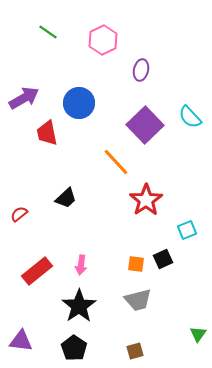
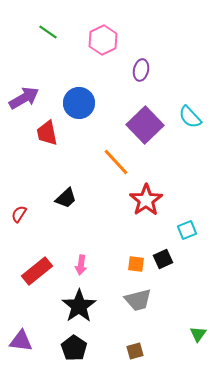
red semicircle: rotated 18 degrees counterclockwise
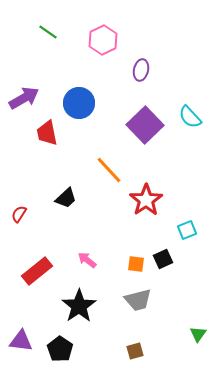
orange line: moved 7 px left, 8 px down
pink arrow: moved 6 px right, 5 px up; rotated 120 degrees clockwise
black pentagon: moved 14 px left, 1 px down
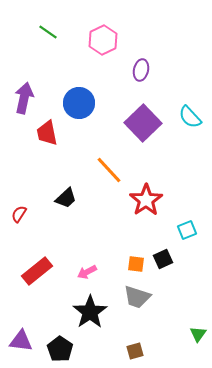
purple arrow: rotated 48 degrees counterclockwise
purple square: moved 2 px left, 2 px up
pink arrow: moved 12 px down; rotated 66 degrees counterclockwise
gray trapezoid: moved 1 px left, 3 px up; rotated 32 degrees clockwise
black star: moved 11 px right, 6 px down
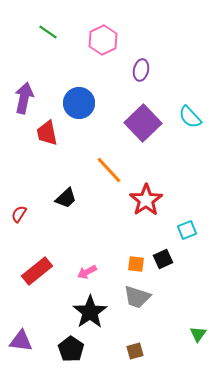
black pentagon: moved 11 px right
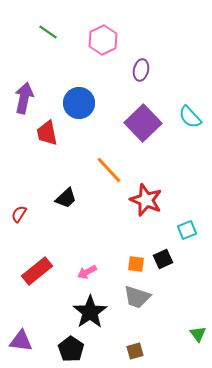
red star: rotated 16 degrees counterclockwise
green triangle: rotated 12 degrees counterclockwise
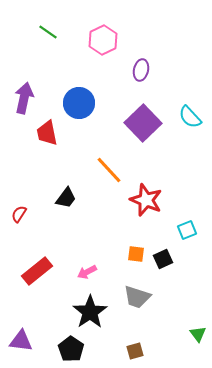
black trapezoid: rotated 10 degrees counterclockwise
orange square: moved 10 px up
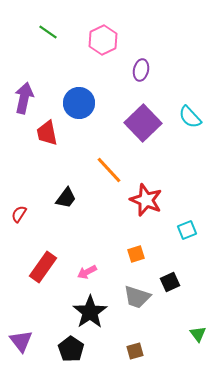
orange square: rotated 24 degrees counterclockwise
black square: moved 7 px right, 23 px down
red rectangle: moved 6 px right, 4 px up; rotated 16 degrees counterclockwise
purple triangle: rotated 45 degrees clockwise
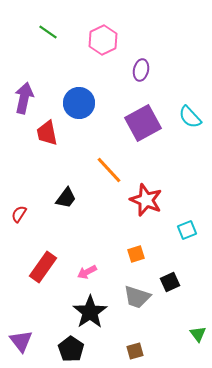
purple square: rotated 15 degrees clockwise
